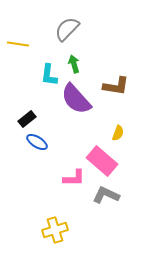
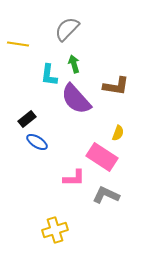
pink rectangle: moved 4 px up; rotated 8 degrees counterclockwise
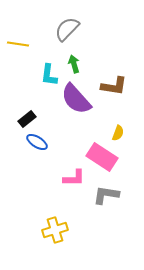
brown L-shape: moved 2 px left
gray L-shape: rotated 16 degrees counterclockwise
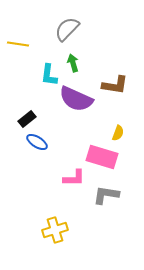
green arrow: moved 1 px left, 1 px up
brown L-shape: moved 1 px right, 1 px up
purple semicircle: rotated 24 degrees counterclockwise
pink rectangle: rotated 16 degrees counterclockwise
